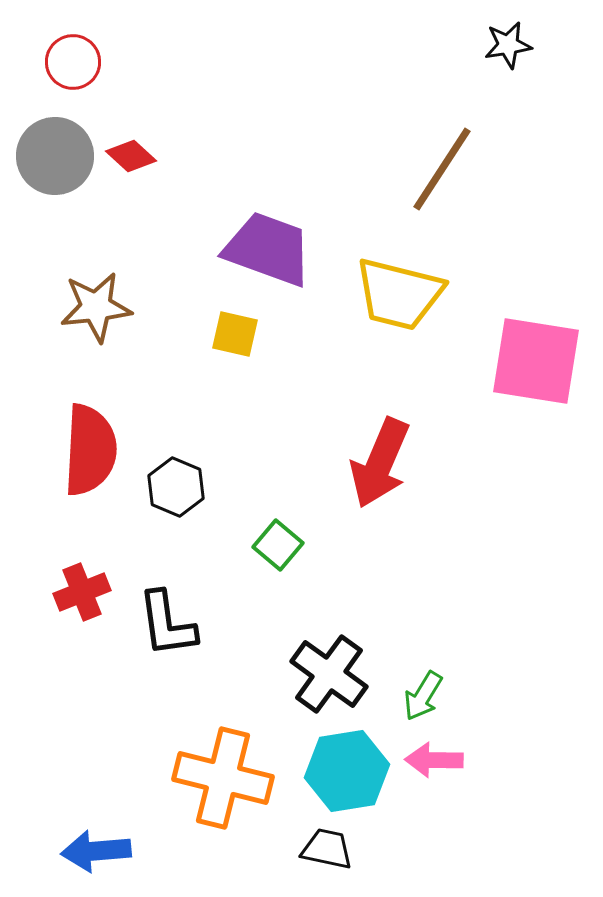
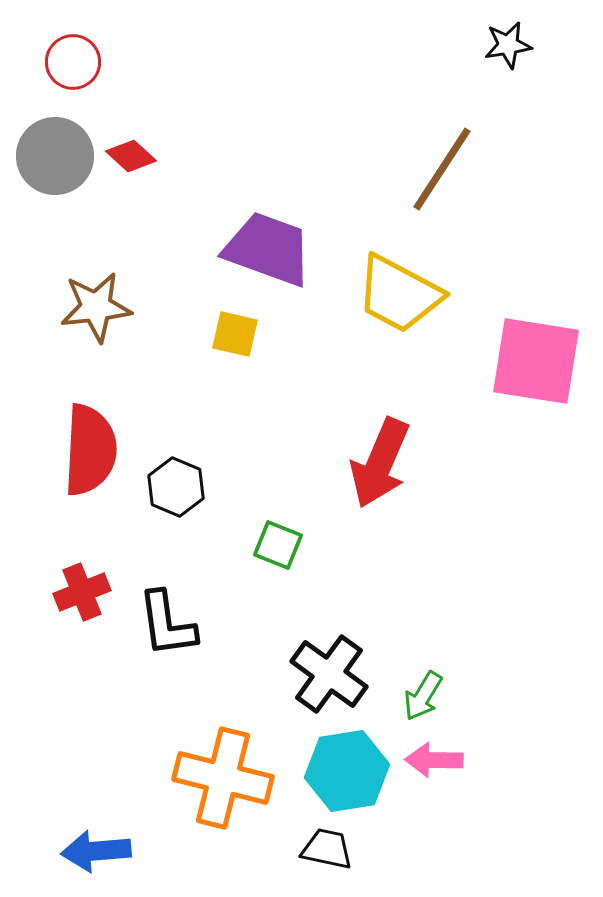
yellow trapezoid: rotated 14 degrees clockwise
green square: rotated 18 degrees counterclockwise
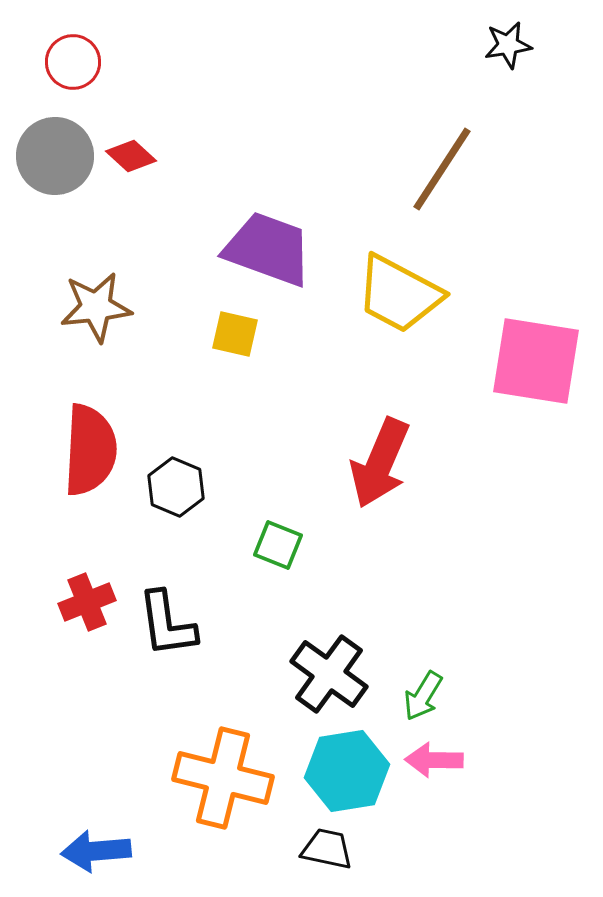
red cross: moved 5 px right, 10 px down
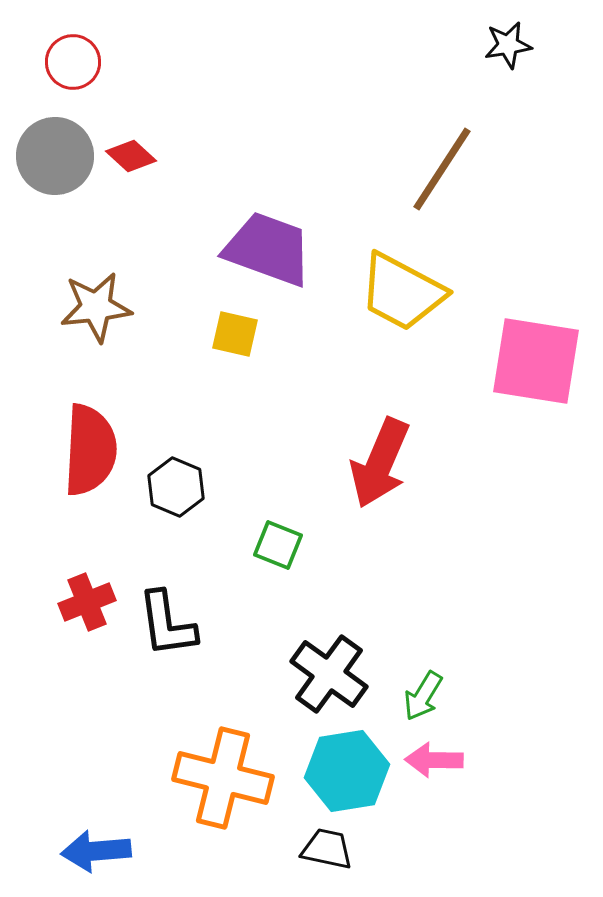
yellow trapezoid: moved 3 px right, 2 px up
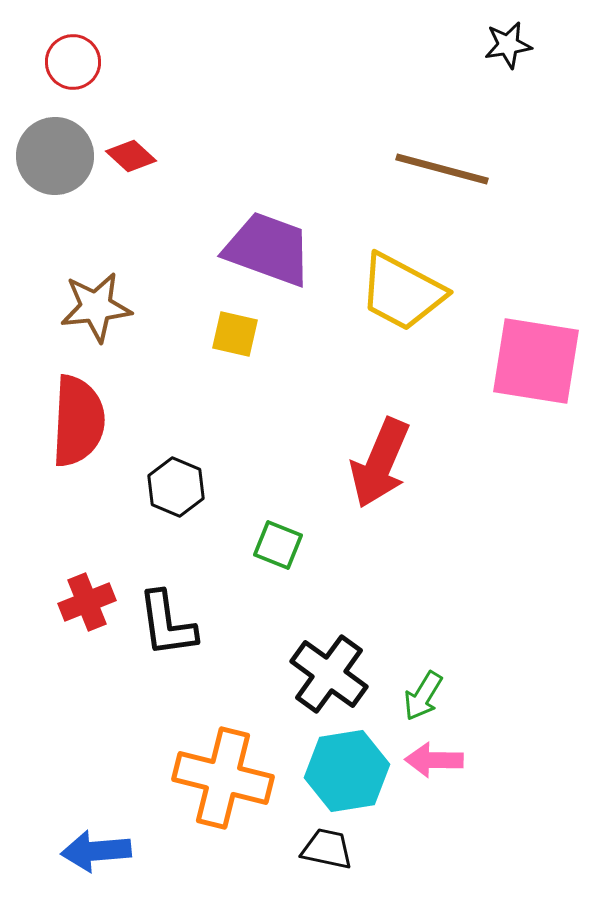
brown line: rotated 72 degrees clockwise
red semicircle: moved 12 px left, 29 px up
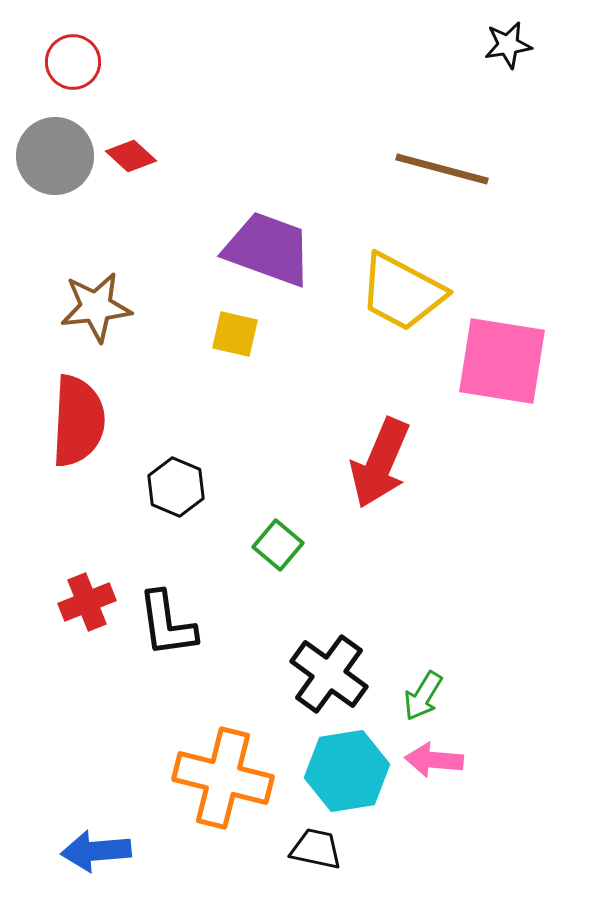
pink square: moved 34 px left
green square: rotated 18 degrees clockwise
pink arrow: rotated 4 degrees clockwise
black trapezoid: moved 11 px left
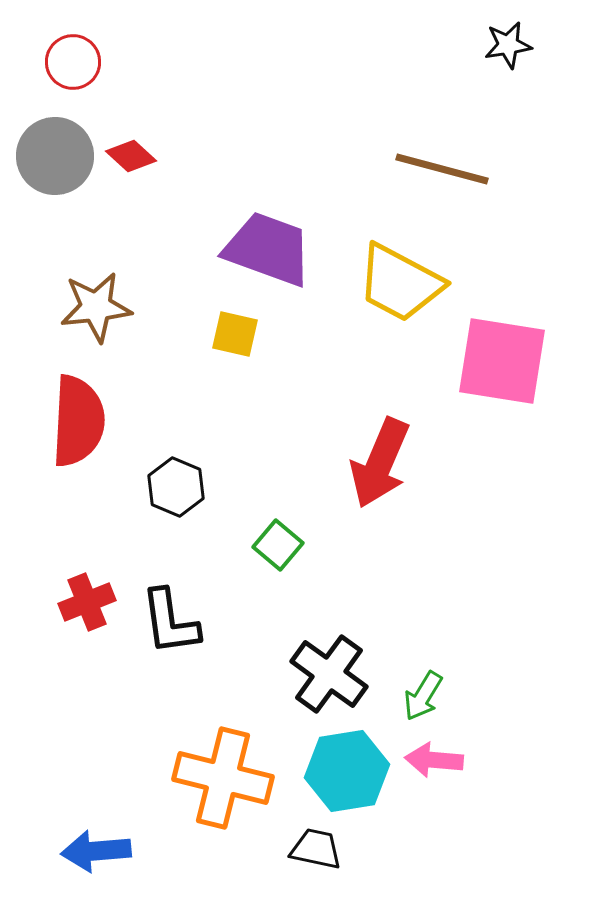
yellow trapezoid: moved 2 px left, 9 px up
black L-shape: moved 3 px right, 2 px up
